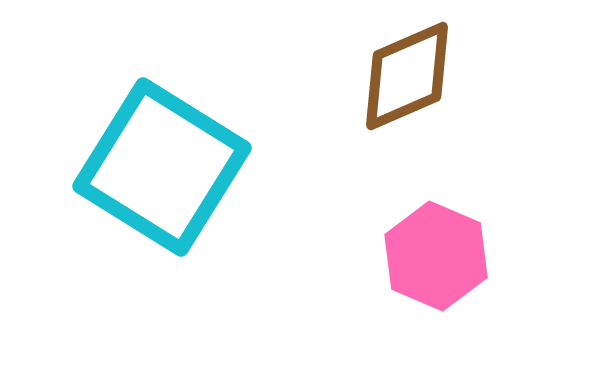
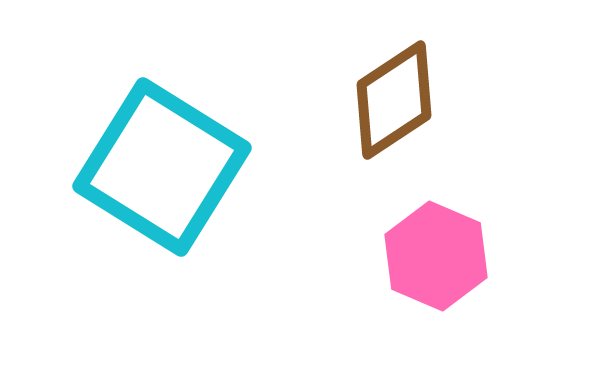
brown diamond: moved 13 px left, 24 px down; rotated 10 degrees counterclockwise
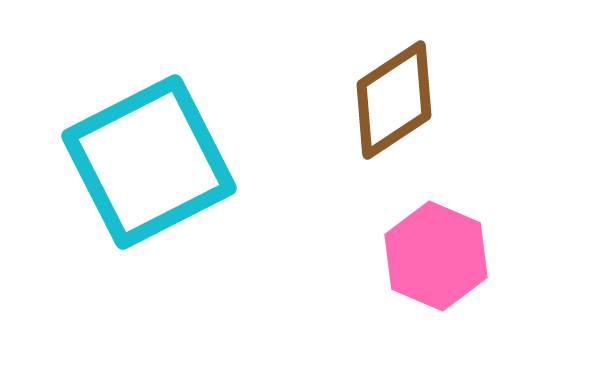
cyan square: moved 13 px left, 5 px up; rotated 31 degrees clockwise
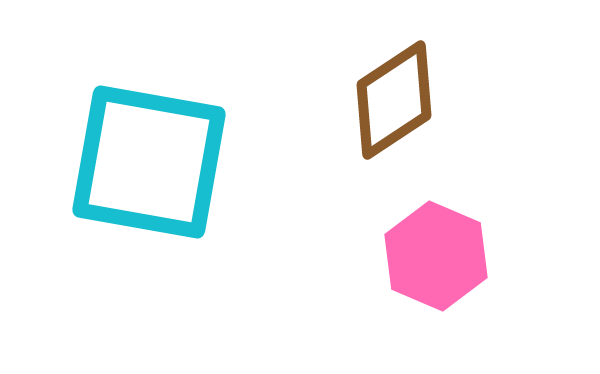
cyan square: rotated 37 degrees clockwise
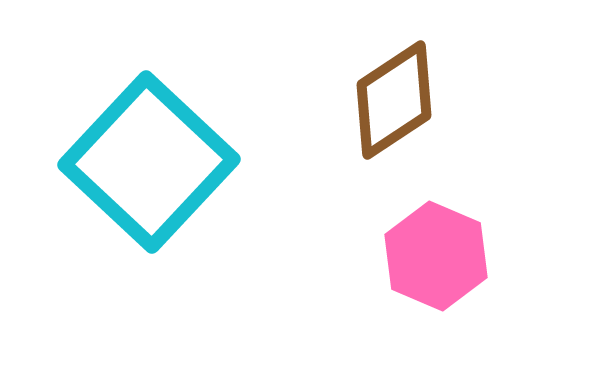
cyan square: rotated 33 degrees clockwise
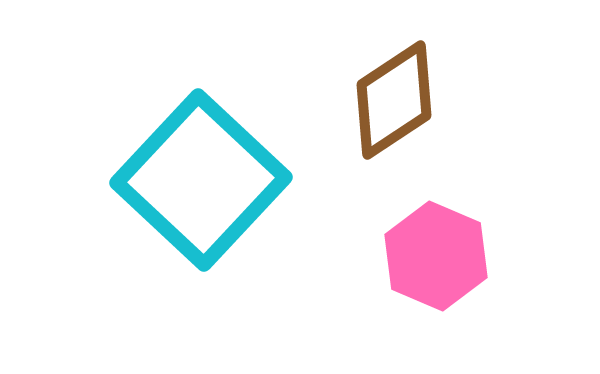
cyan square: moved 52 px right, 18 px down
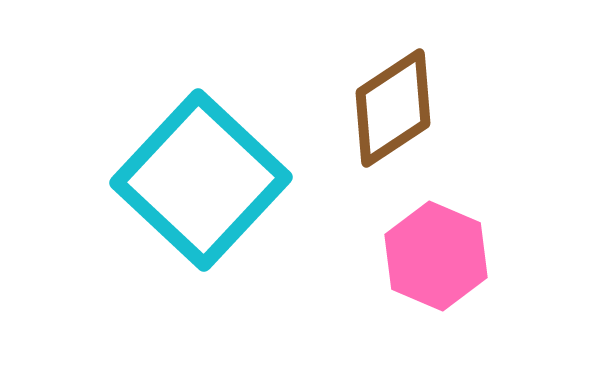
brown diamond: moved 1 px left, 8 px down
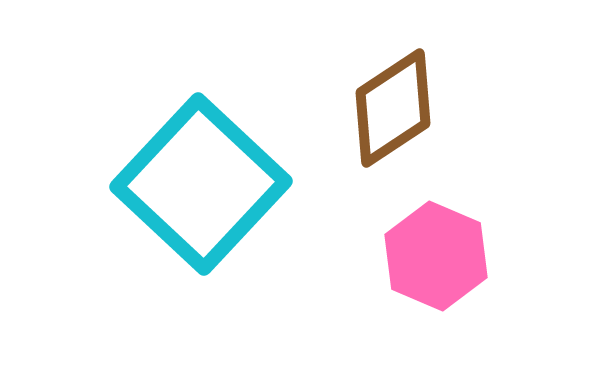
cyan square: moved 4 px down
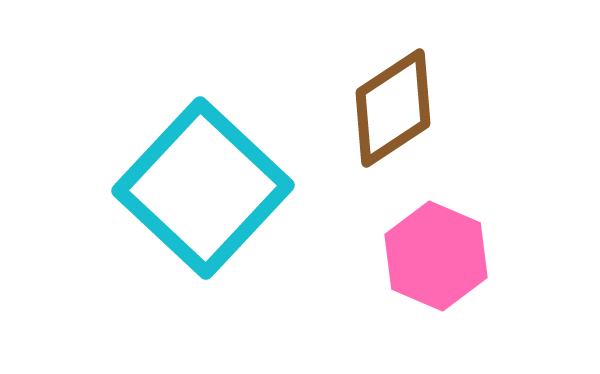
cyan square: moved 2 px right, 4 px down
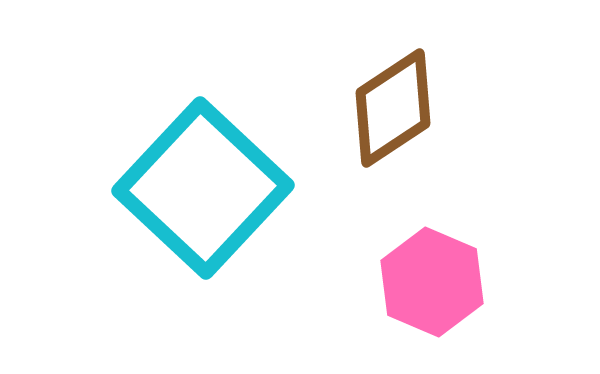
pink hexagon: moved 4 px left, 26 px down
